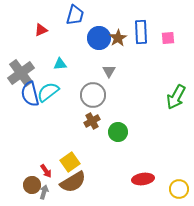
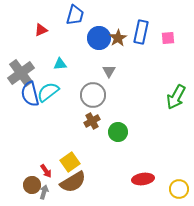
blue rectangle: rotated 15 degrees clockwise
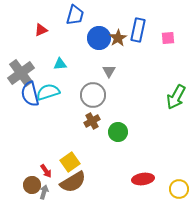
blue rectangle: moved 3 px left, 2 px up
cyan semicircle: rotated 20 degrees clockwise
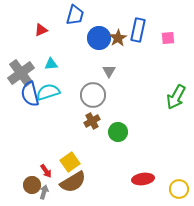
cyan triangle: moved 9 px left
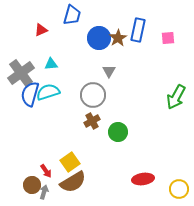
blue trapezoid: moved 3 px left
blue semicircle: rotated 30 degrees clockwise
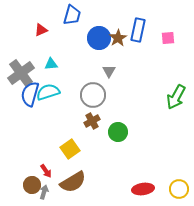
yellow square: moved 13 px up
red ellipse: moved 10 px down
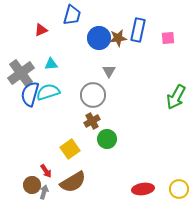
brown star: rotated 24 degrees clockwise
green circle: moved 11 px left, 7 px down
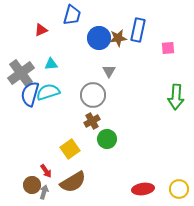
pink square: moved 10 px down
green arrow: rotated 25 degrees counterclockwise
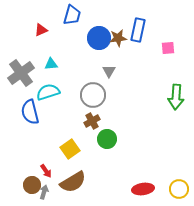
blue semicircle: moved 18 px down; rotated 30 degrees counterclockwise
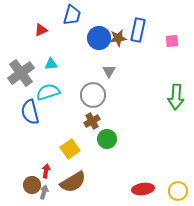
pink square: moved 4 px right, 7 px up
red arrow: rotated 136 degrees counterclockwise
yellow circle: moved 1 px left, 2 px down
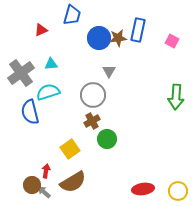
pink square: rotated 32 degrees clockwise
gray arrow: rotated 64 degrees counterclockwise
